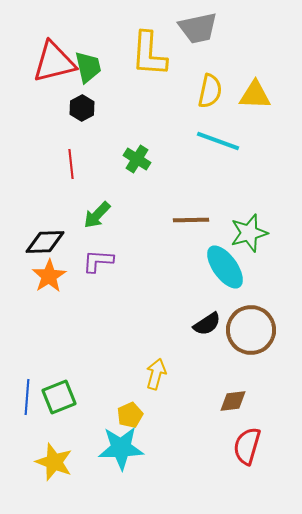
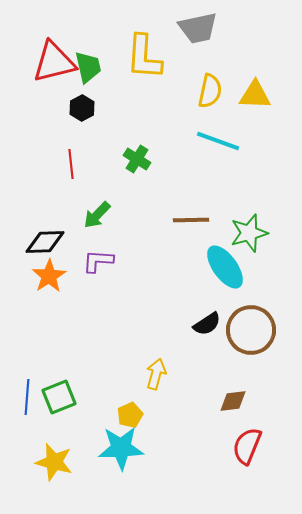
yellow L-shape: moved 5 px left, 3 px down
red semicircle: rotated 6 degrees clockwise
yellow star: rotated 6 degrees counterclockwise
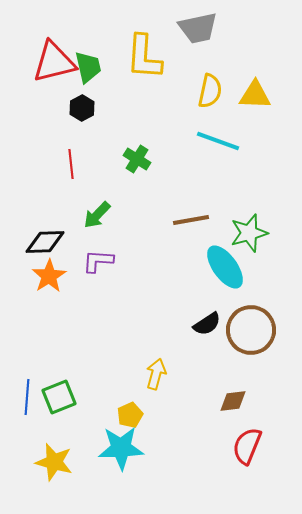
brown line: rotated 9 degrees counterclockwise
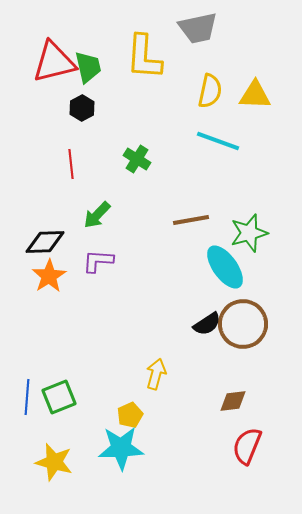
brown circle: moved 8 px left, 6 px up
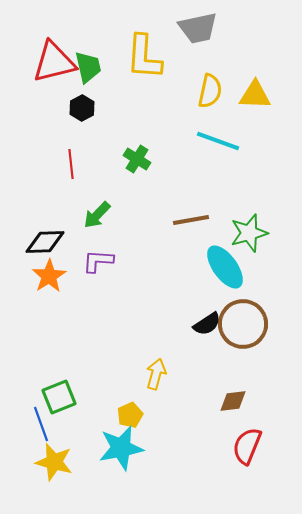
blue line: moved 14 px right, 27 px down; rotated 24 degrees counterclockwise
cyan star: rotated 9 degrees counterclockwise
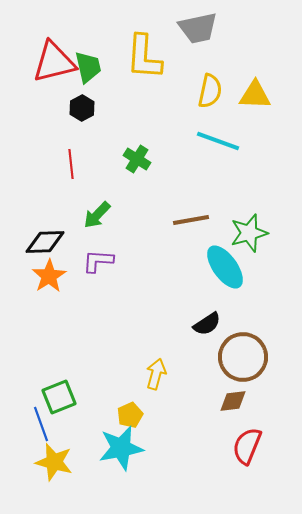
brown circle: moved 33 px down
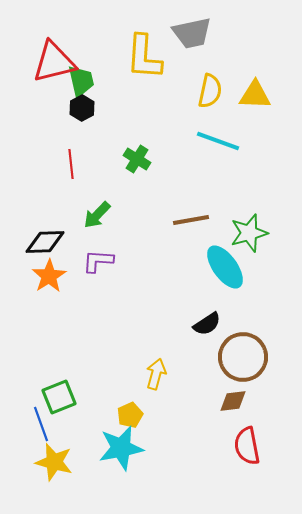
gray trapezoid: moved 6 px left, 5 px down
green trapezoid: moved 7 px left, 14 px down
red semicircle: rotated 33 degrees counterclockwise
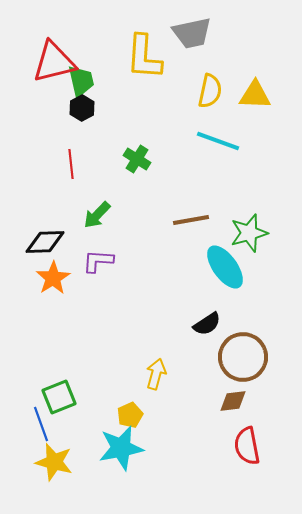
orange star: moved 4 px right, 2 px down
